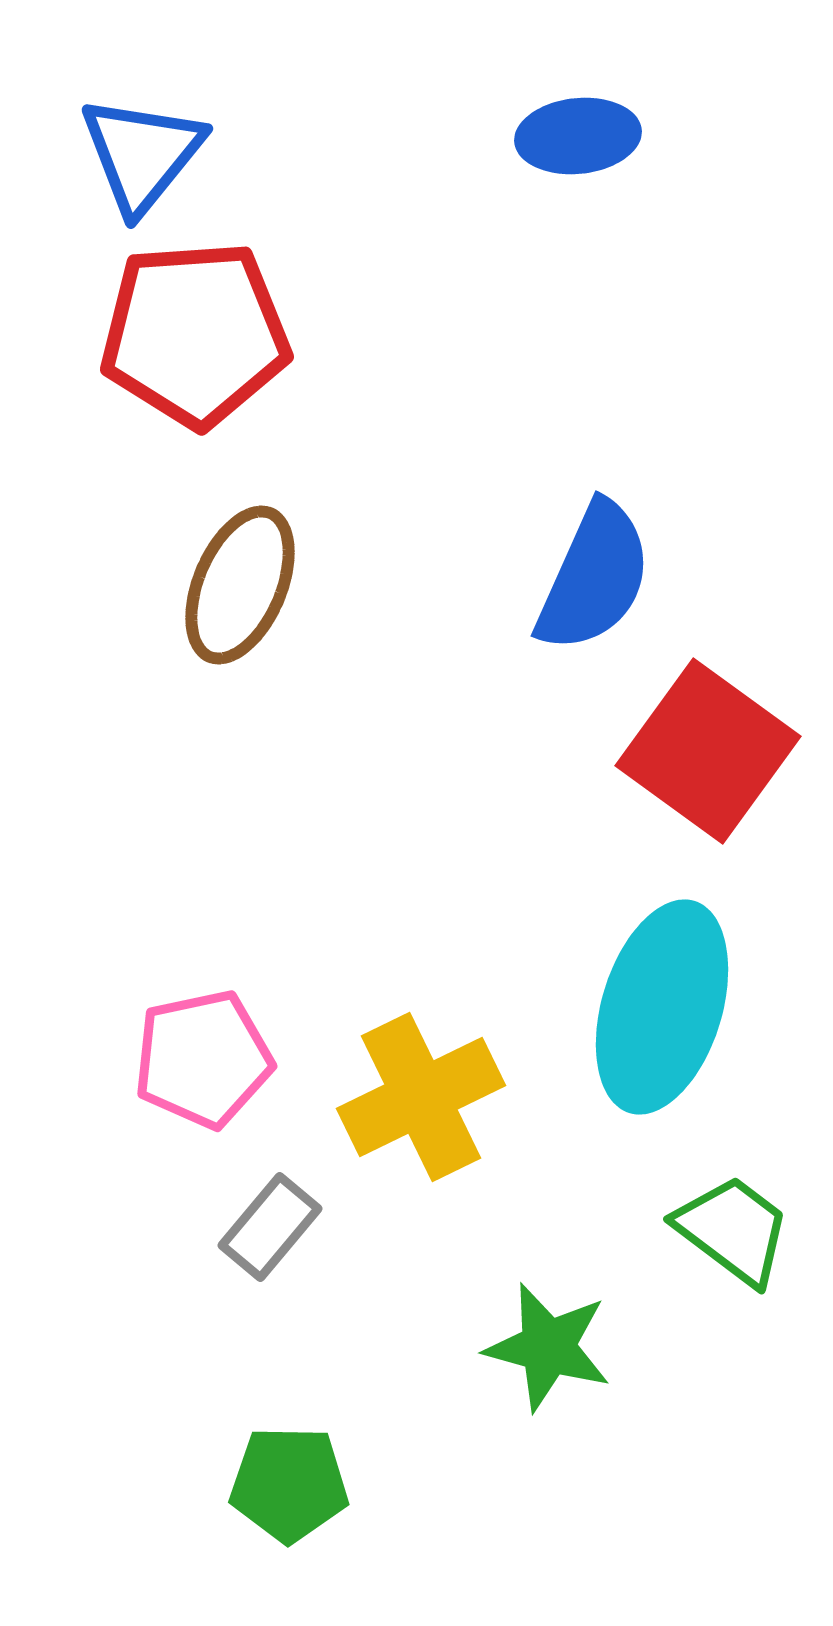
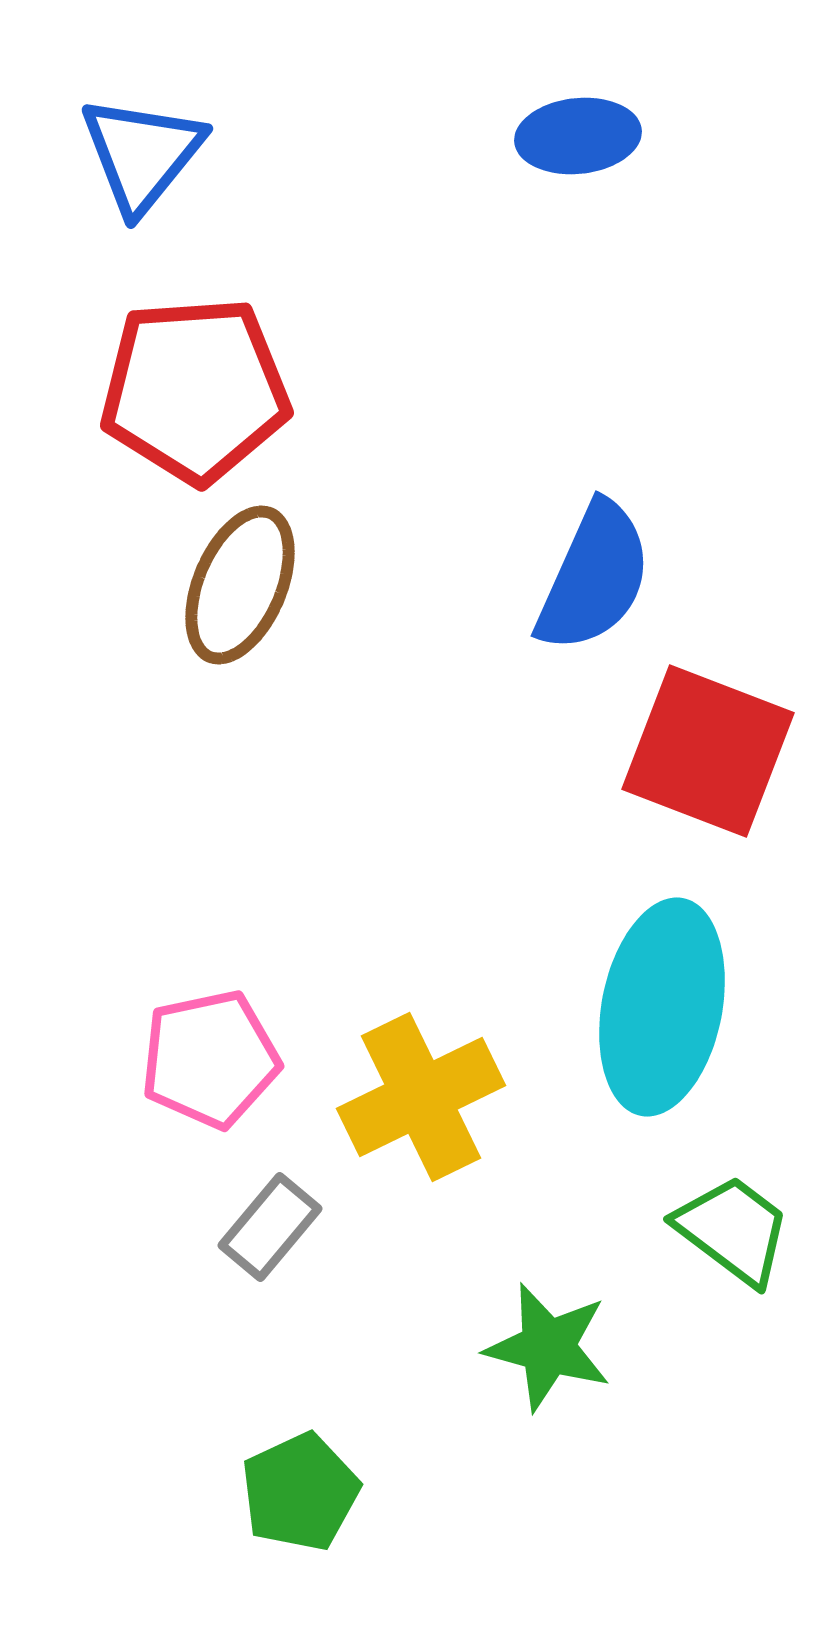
red pentagon: moved 56 px down
red square: rotated 15 degrees counterclockwise
cyan ellipse: rotated 6 degrees counterclockwise
pink pentagon: moved 7 px right
green pentagon: moved 11 px right, 8 px down; rotated 26 degrees counterclockwise
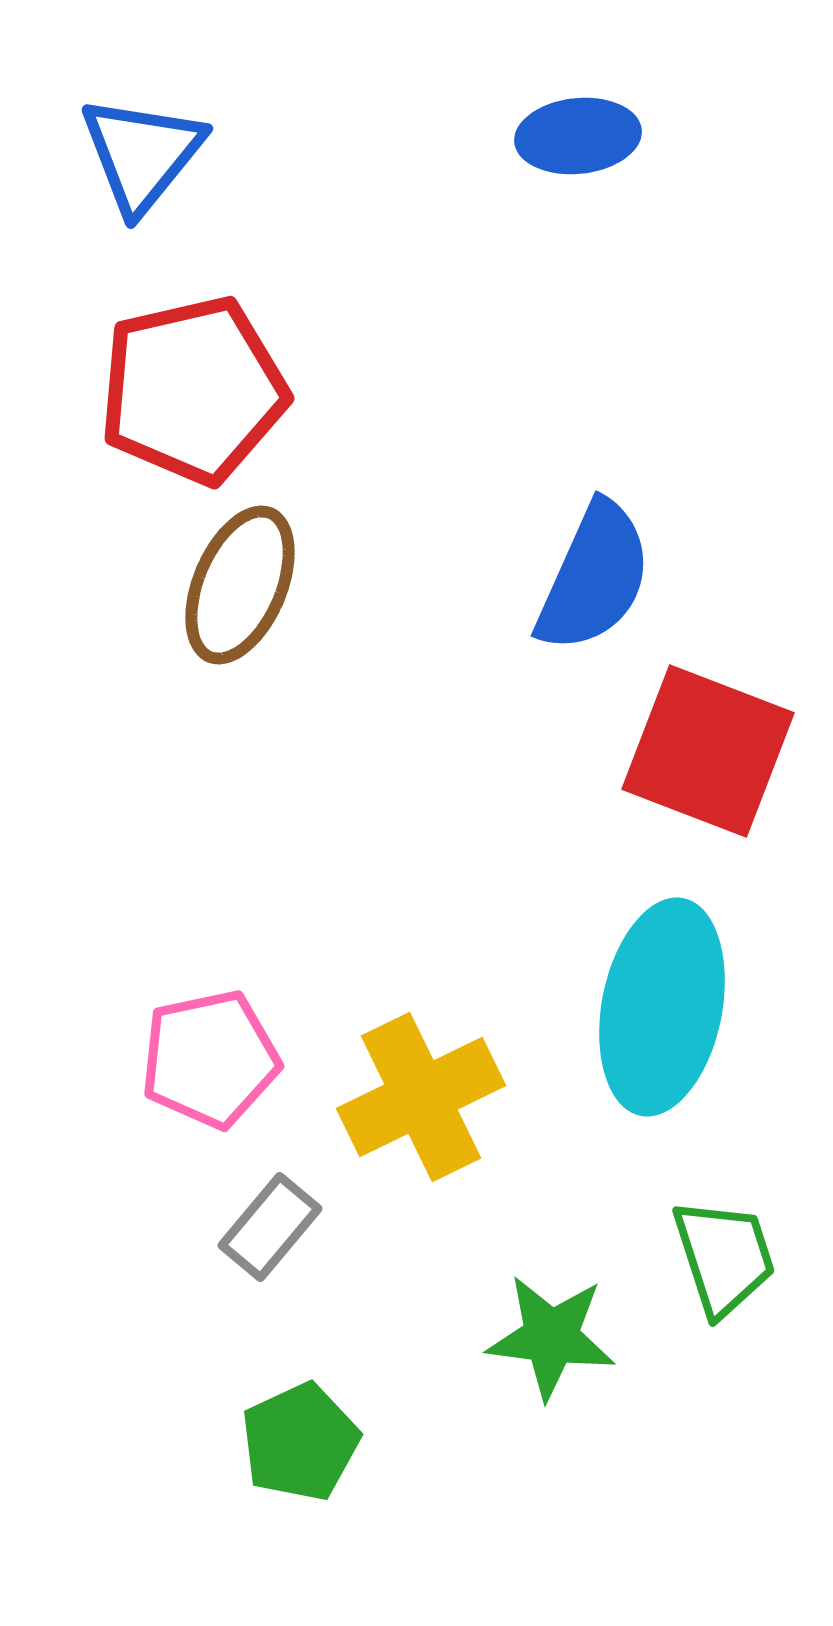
red pentagon: moved 2 px left; rotated 9 degrees counterclockwise
green trapezoid: moved 9 px left, 27 px down; rotated 35 degrees clockwise
green star: moved 3 px right, 10 px up; rotated 8 degrees counterclockwise
green pentagon: moved 50 px up
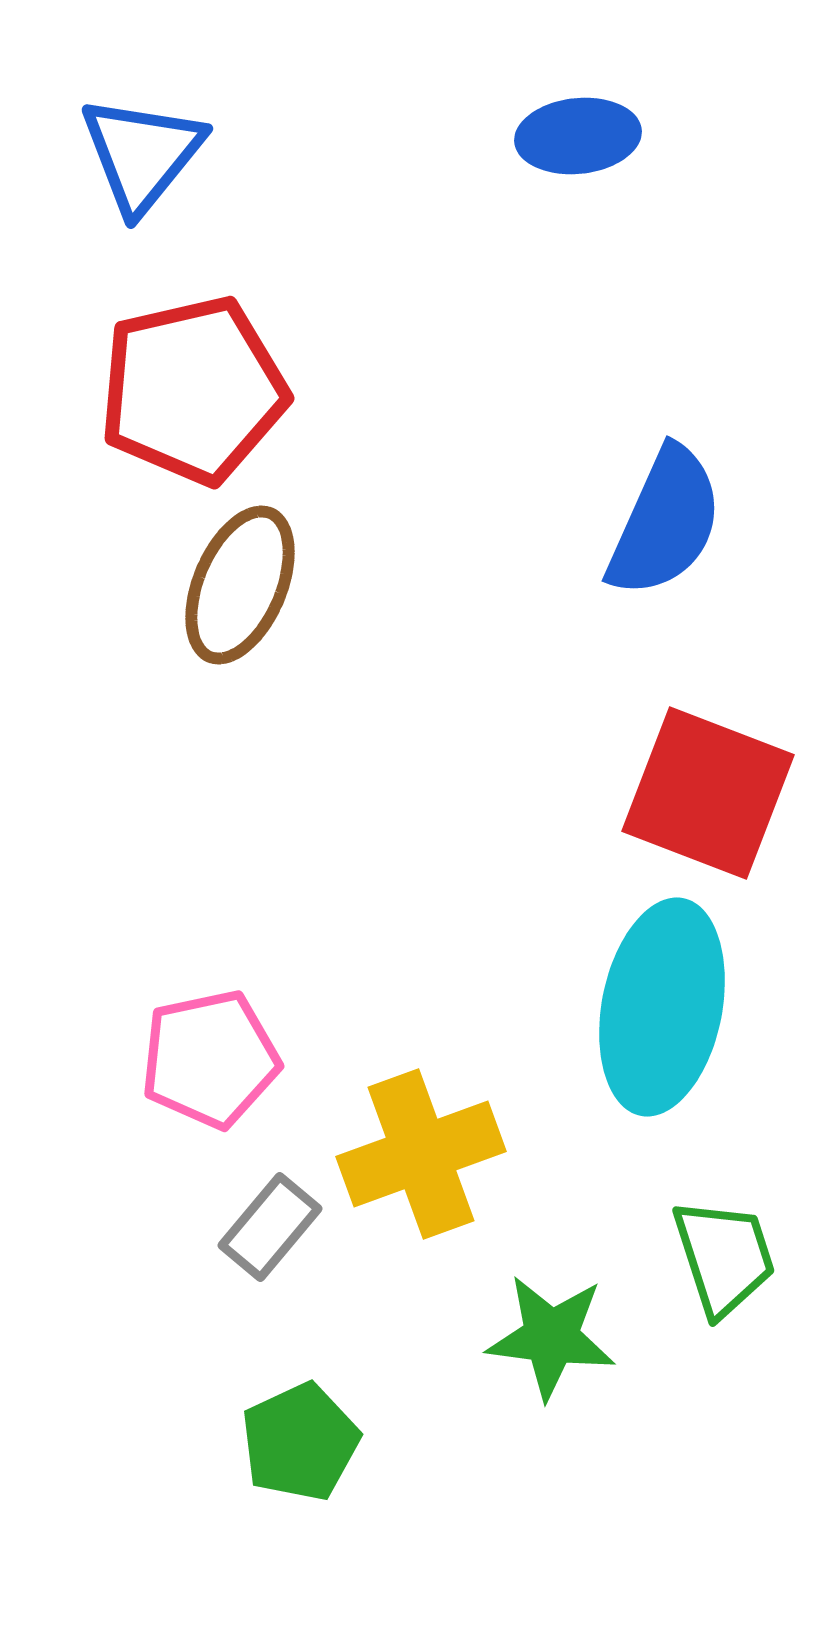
blue semicircle: moved 71 px right, 55 px up
red square: moved 42 px down
yellow cross: moved 57 px down; rotated 6 degrees clockwise
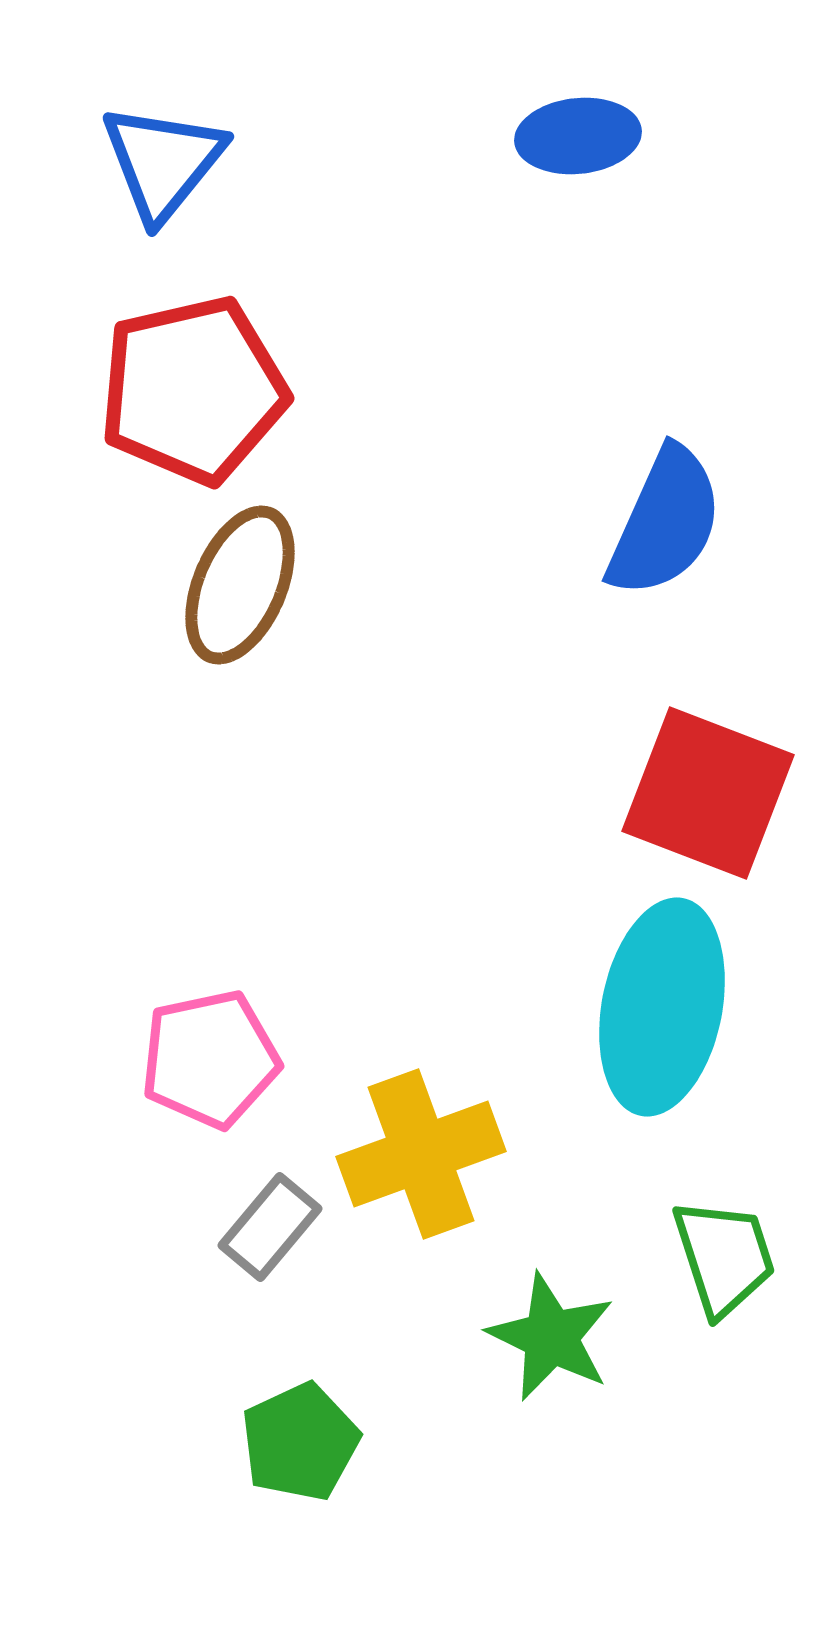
blue triangle: moved 21 px right, 8 px down
green star: rotated 19 degrees clockwise
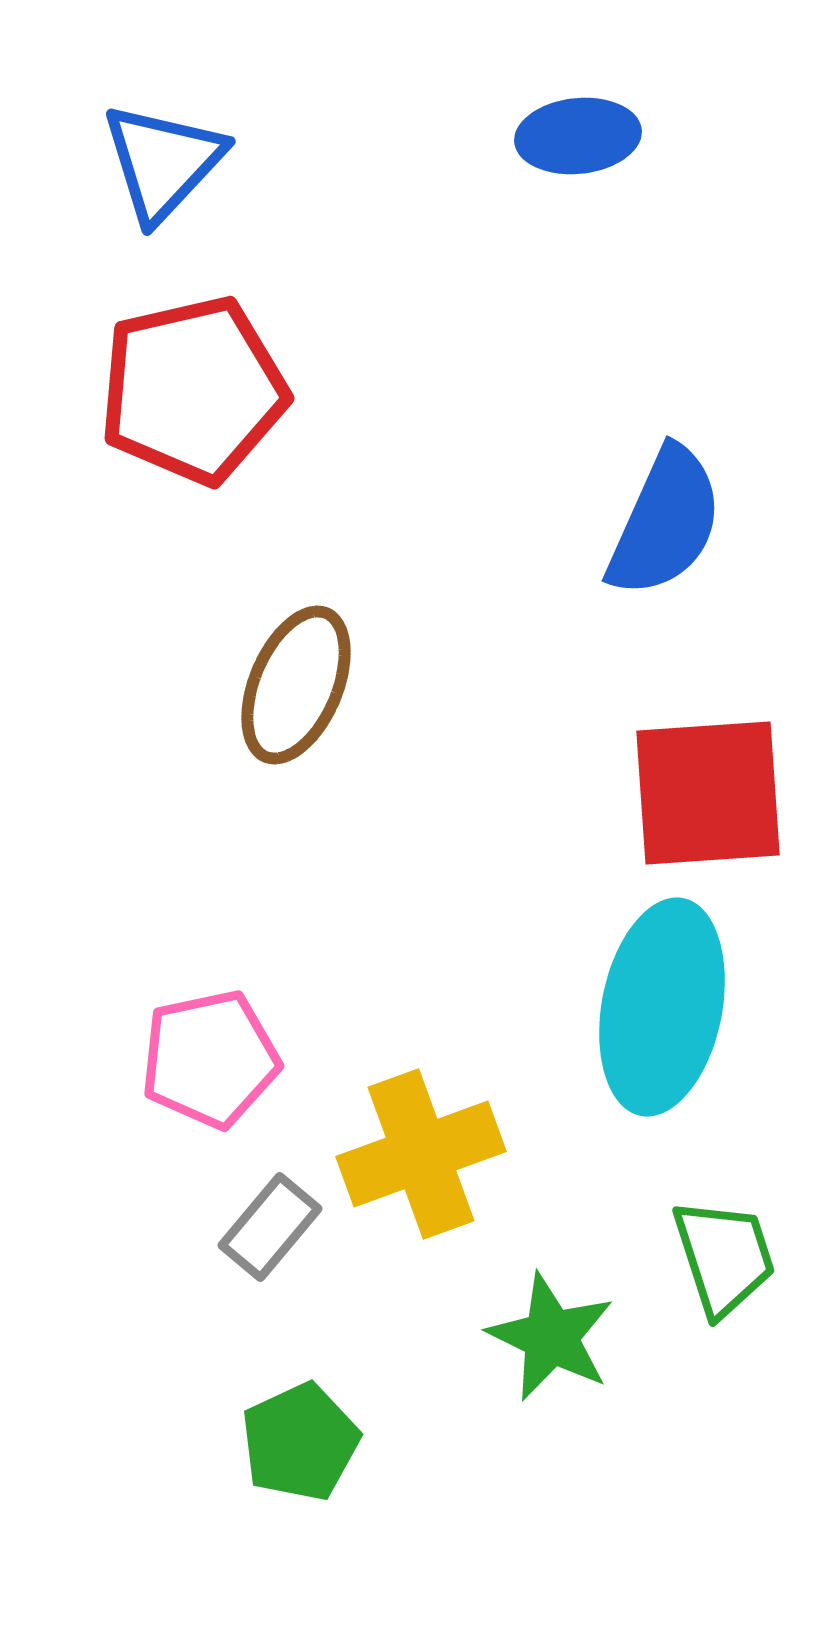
blue triangle: rotated 4 degrees clockwise
brown ellipse: moved 56 px right, 100 px down
red square: rotated 25 degrees counterclockwise
